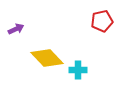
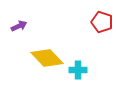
red pentagon: moved 1 px down; rotated 30 degrees clockwise
purple arrow: moved 3 px right, 3 px up
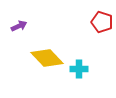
cyan cross: moved 1 px right, 1 px up
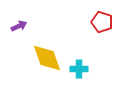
yellow diamond: rotated 24 degrees clockwise
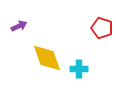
red pentagon: moved 6 px down
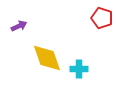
red pentagon: moved 10 px up
